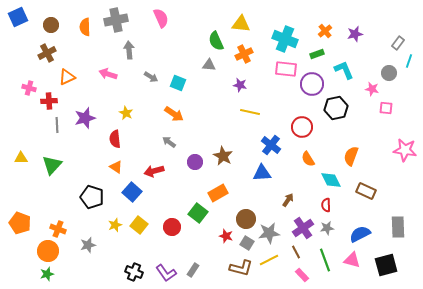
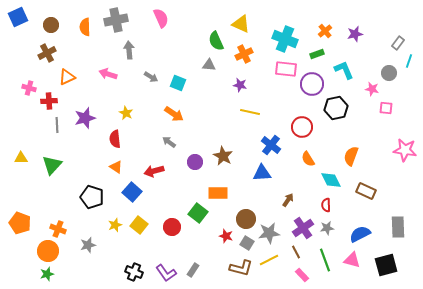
yellow triangle at (241, 24): rotated 18 degrees clockwise
orange rectangle at (218, 193): rotated 30 degrees clockwise
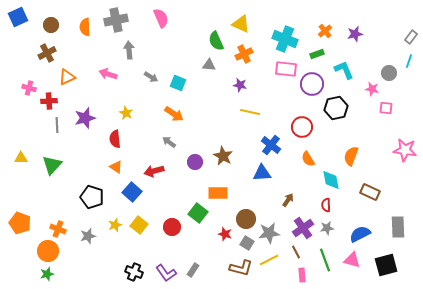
gray rectangle at (398, 43): moved 13 px right, 6 px up
cyan diamond at (331, 180): rotated 15 degrees clockwise
brown rectangle at (366, 191): moved 4 px right, 1 px down
red star at (226, 236): moved 1 px left, 2 px up
gray star at (88, 245): moved 9 px up
pink rectangle at (302, 275): rotated 40 degrees clockwise
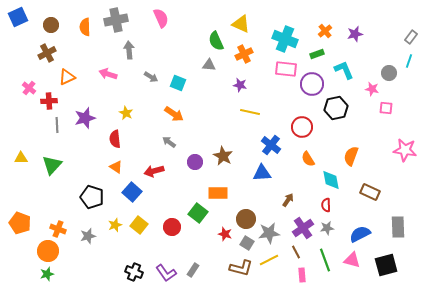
pink cross at (29, 88): rotated 24 degrees clockwise
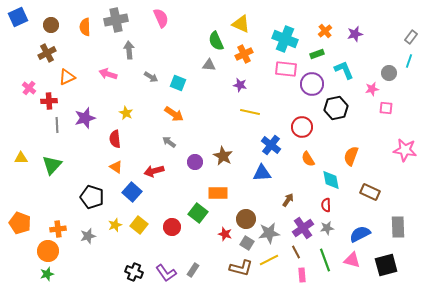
pink star at (372, 89): rotated 24 degrees counterclockwise
orange cross at (58, 229): rotated 28 degrees counterclockwise
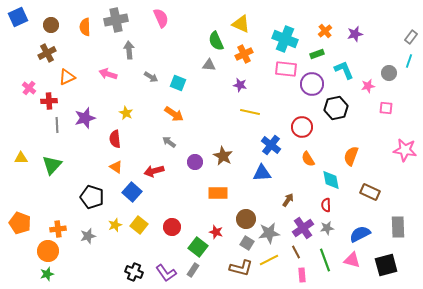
pink star at (372, 89): moved 4 px left, 3 px up
green square at (198, 213): moved 34 px down
red star at (225, 234): moved 9 px left, 2 px up
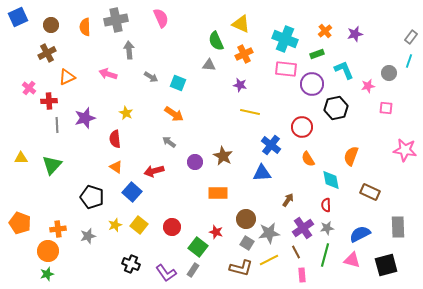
green line at (325, 260): moved 5 px up; rotated 35 degrees clockwise
black cross at (134, 272): moved 3 px left, 8 px up
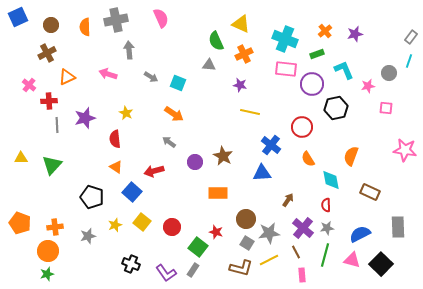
pink cross at (29, 88): moved 3 px up
yellow square at (139, 225): moved 3 px right, 3 px up
purple cross at (303, 228): rotated 15 degrees counterclockwise
orange cross at (58, 229): moved 3 px left, 2 px up
black square at (386, 265): moved 5 px left, 1 px up; rotated 30 degrees counterclockwise
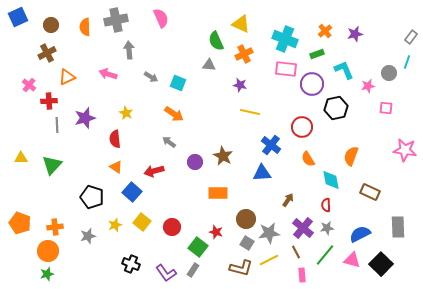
cyan line at (409, 61): moved 2 px left, 1 px down
green line at (325, 255): rotated 25 degrees clockwise
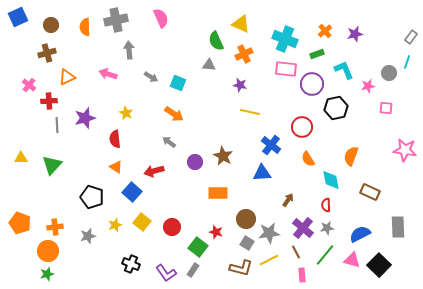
brown cross at (47, 53): rotated 12 degrees clockwise
black square at (381, 264): moved 2 px left, 1 px down
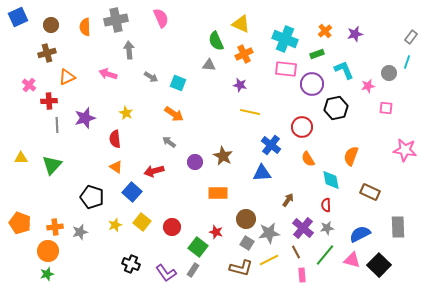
gray star at (88, 236): moved 8 px left, 4 px up
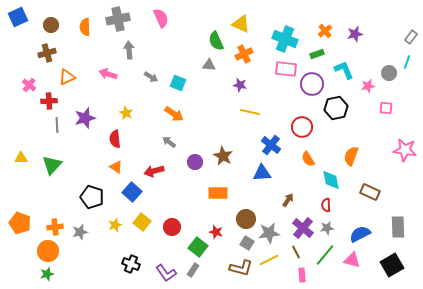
gray cross at (116, 20): moved 2 px right, 1 px up
black square at (379, 265): moved 13 px right; rotated 15 degrees clockwise
